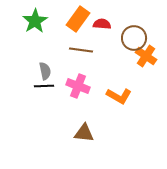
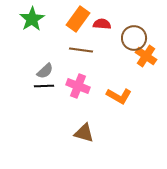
green star: moved 3 px left, 2 px up
gray semicircle: rotated 60 degrees clockwise
brown triangle: rotated 10 degrees clockwise
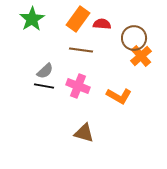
orange cross: moved 5 px left; rotated 15 degrees clockwise
black line: rotated 12 degrees clockwise
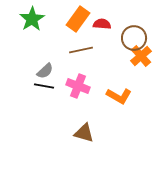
brown line: rotated 20 degrees counterclockwise
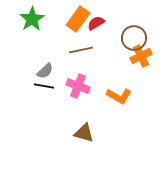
red semicircle: moved 6 px left, 1 px up; rotated 36 degrees counterclockwise
orange cross: rotated 15 degrees clockwise
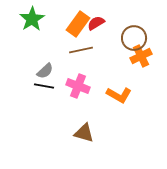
orange rectangle: moved 5 px down
orange L-shape: moved 1 px up
